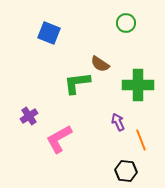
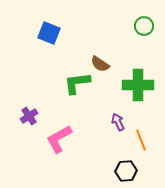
green circle: moved 18 px right, 3 px down
black hexagon: rotated 10 degrees counterclockwise
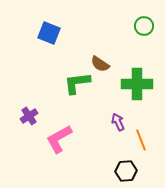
green cross: moved 1 px left, 1 px up
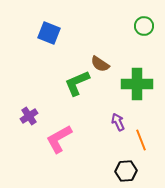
green L-shape: rotated 16 degrees counterclockwise
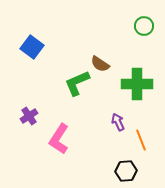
blue square: moved 17 px left, 14 px down; rotated 15 degrees clockwise
pink L-shape: rotated 28 degrees counterclockwise
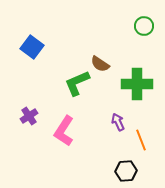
pink L-shape: moved 5 px right, 8 px up
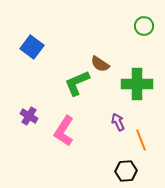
purple cross: rotated 24 degrees counterclockwise
